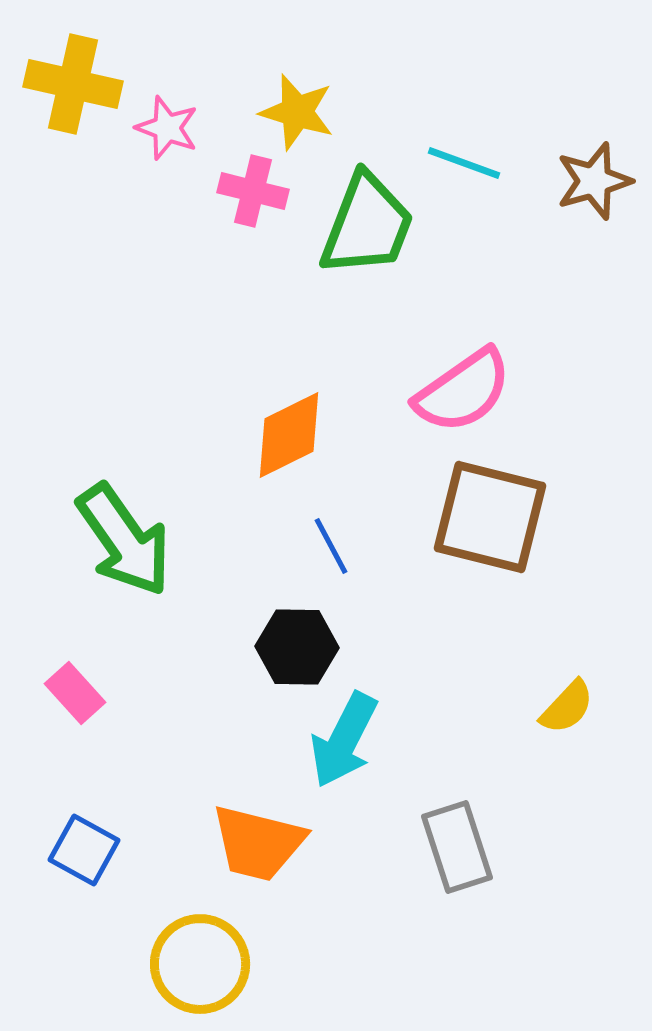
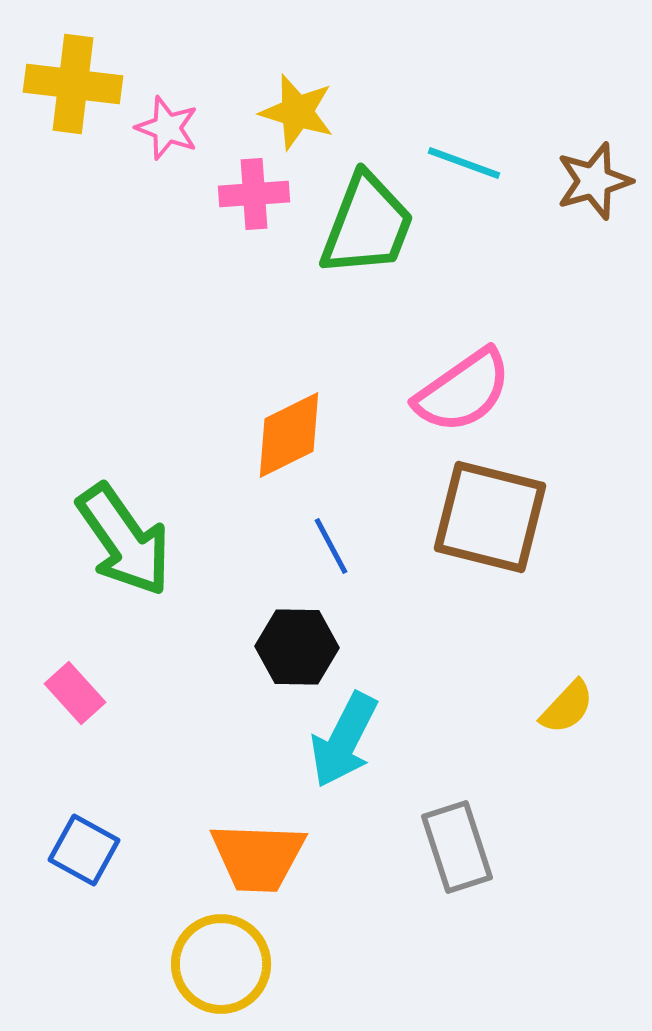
yellow cross: rotated 6 degrees counterclockwise
pink cross: moved 1 px right, 3 px down; rotated 18 degrees counterclockwise
orange trapezoid: moved 14 px down; rotated 12 degrees counterclockwise
yellow circle: moved 21 px right
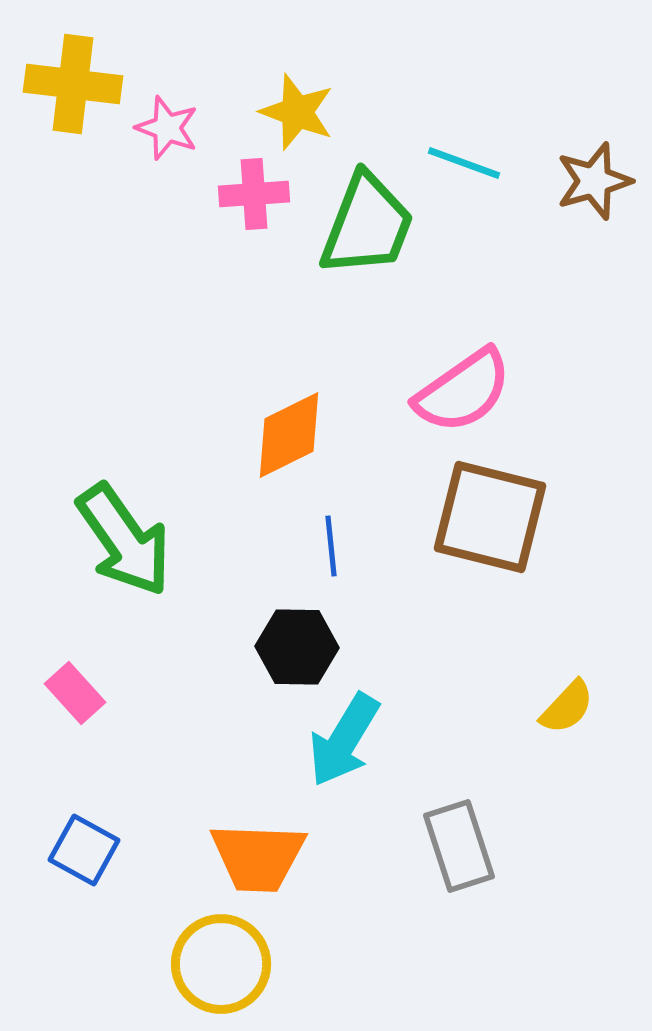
yellow star: rotated 4 degrees clockwise
blue line: rotated 22 degrees clockwise
cyan arrow: rotated 4 degrees clockwise
gray rectangle: moved 2 px right, 1 px up
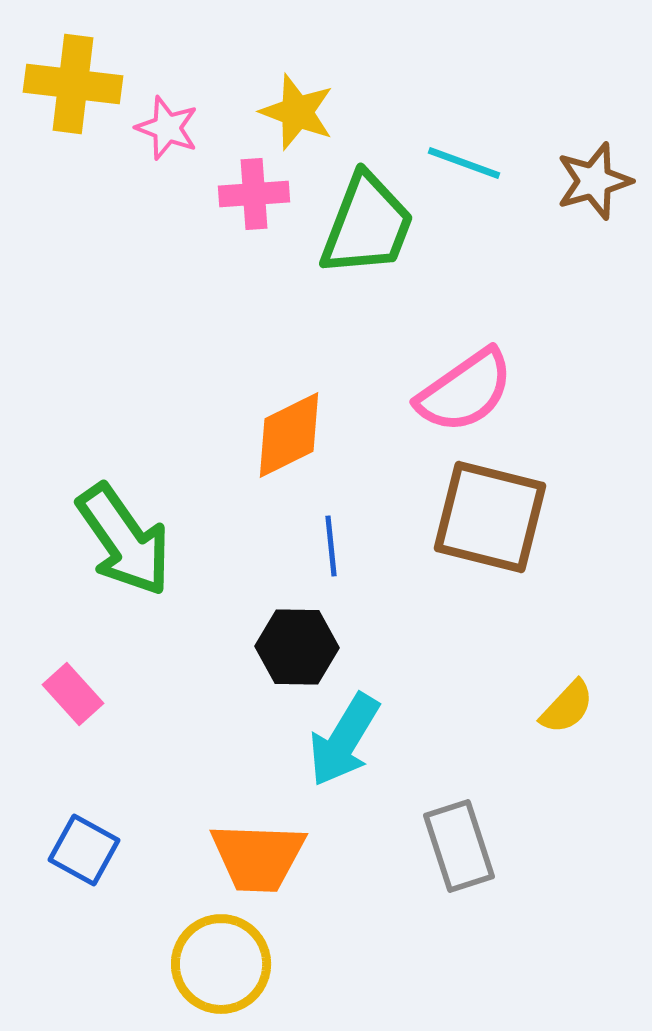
pink semicircle: moved 2 px right
pink rectangle: moved 2 px left, 1 px down
